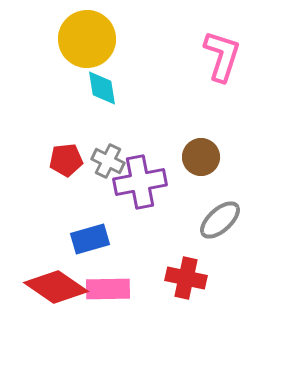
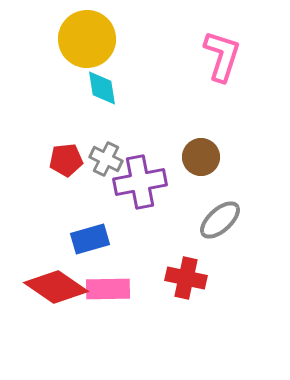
gray cross: moved 2 px left, 2 px up
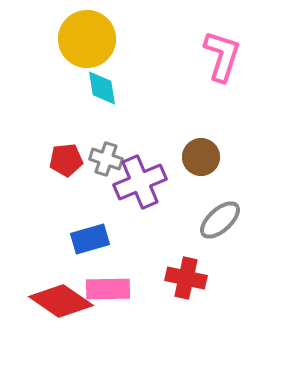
gray cross: rotated 8 degrees counterclockwise
purple cross: rotated 12 degrees counterclockwise
red diamond: moved 5 px right, 14 px down
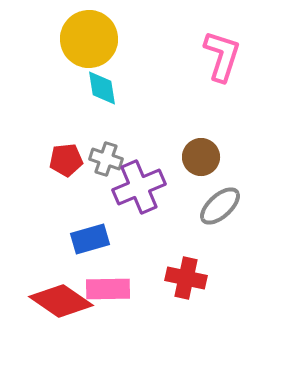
yellow circle: moved 2 px right
purple cross: moved 1 px left, 5 px down
gray ellipse: moved 14 px up
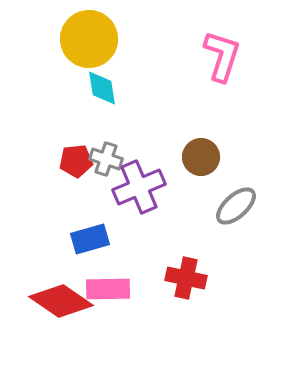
red pentagon: moved 10 px right, 1 px down
gray ellipse: moved 16 px right
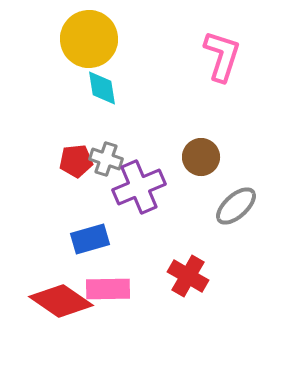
red cross: moved 2 px right, 2 px up; rotated 18 degrees clockwise
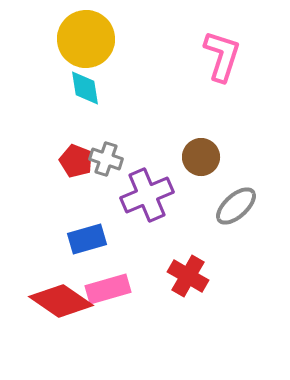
yellow circle: moved 3 px left
cyan diamond: moved 17 px left
red pentagon: rotated 28 degrees clockwise
purple cross: moved 8 px right, 8 px down
blue rectangle: moved 3 px left
pink rectangle: rotated 15 degrees counterclockwise
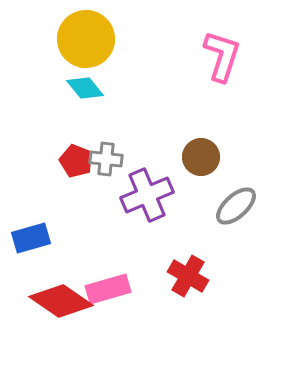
cyan diamond: rotated 30 degrees counterclockwise
gray cross: rotated 12 degrees counterclockwise
blue rectangle: moved 56 px left, 1 px up
